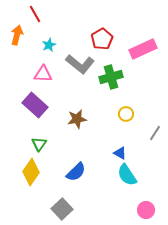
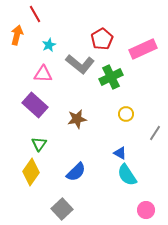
green cross: rotated 10 degrees counterclockwise
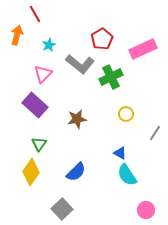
pink triangle: rotated 48 degrees counterclockwise
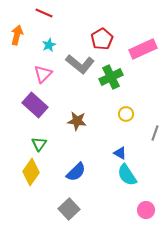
red line: moved 9 px right, 1 px up; rotated 36 degrees counterclockwise
brown star: moved 2 px down; rotated 18 degrees clockwise
gray line: rotated 14 degrees counterclockwise
gray square: moved 7 px right
